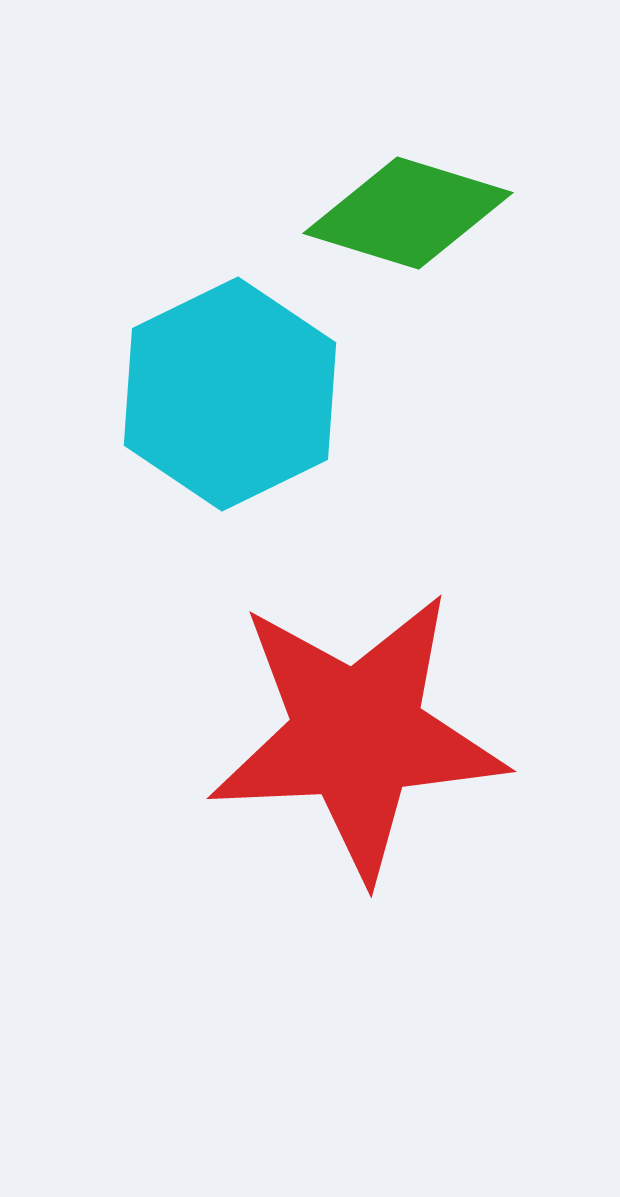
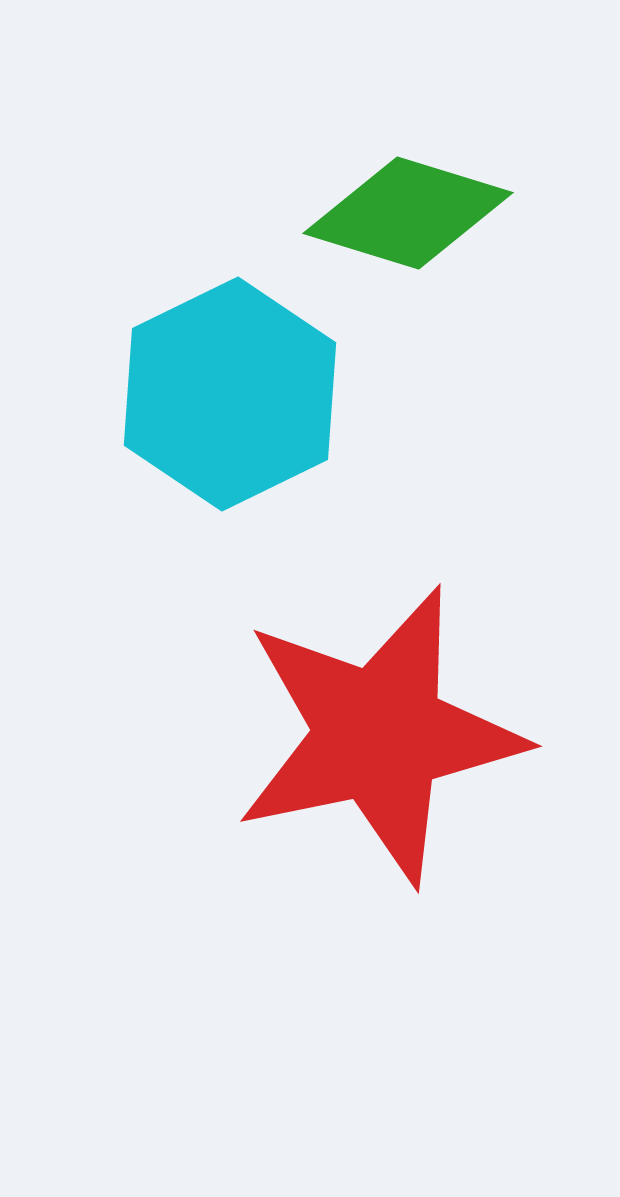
red star: moved 22 px right; rotated 9 degrees counterclockwise
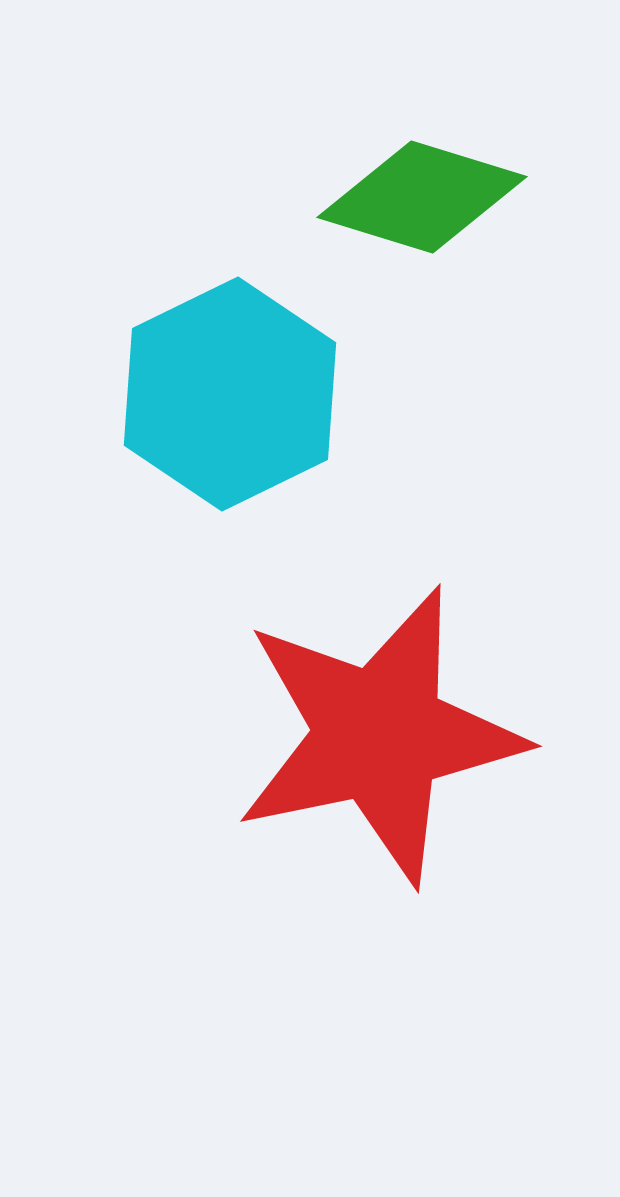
green diamond: moved 14 px right, 16 px up
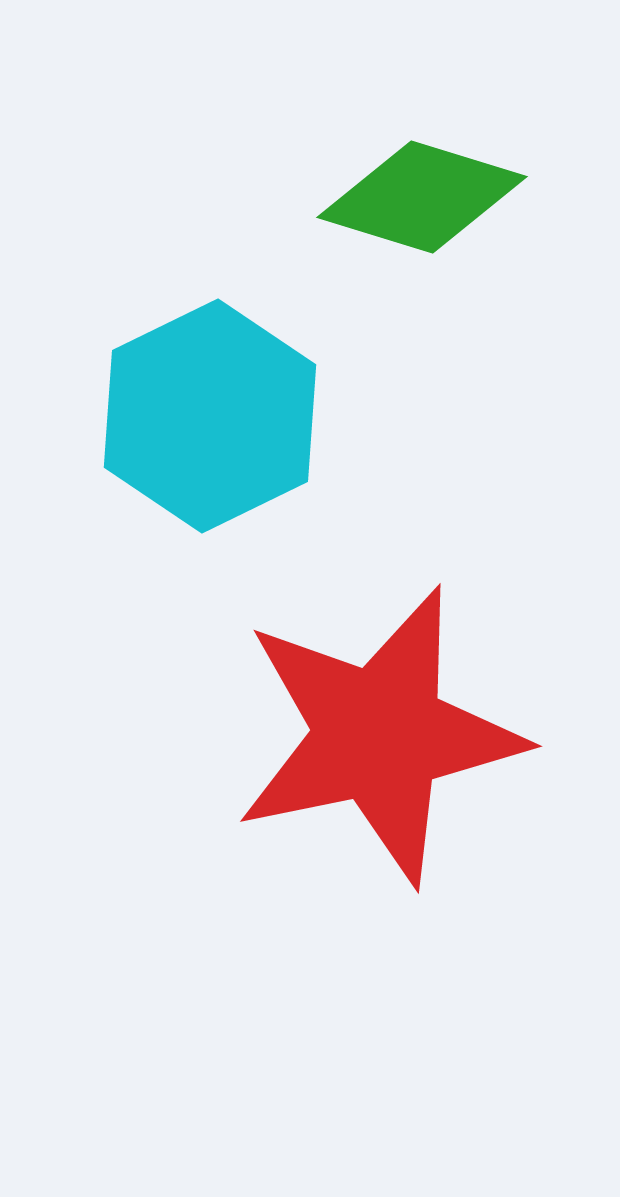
cyan hexagon: moved 20 px left, 22 px down
